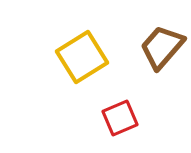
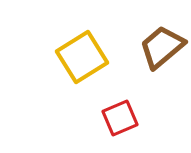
brown trapezoid: rotated 9 degrees clockwise
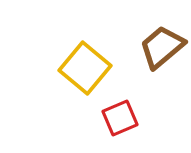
yellow square: moved 3 px right, 11 px down; rotated 18 degrees counterclockwise
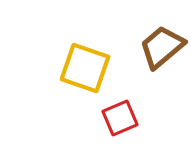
yellow square: rotated 21 degrees counterclockwise
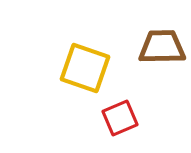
brown trapezoid: rotated 39 degrees clockwise
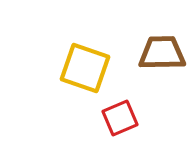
brown trapezoid: moved 6 px down
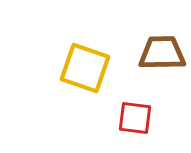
red square: moved 15 px right; rotated 30 degrees clockwise
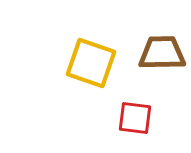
yellow square: moved 6 px right, 5 px up
